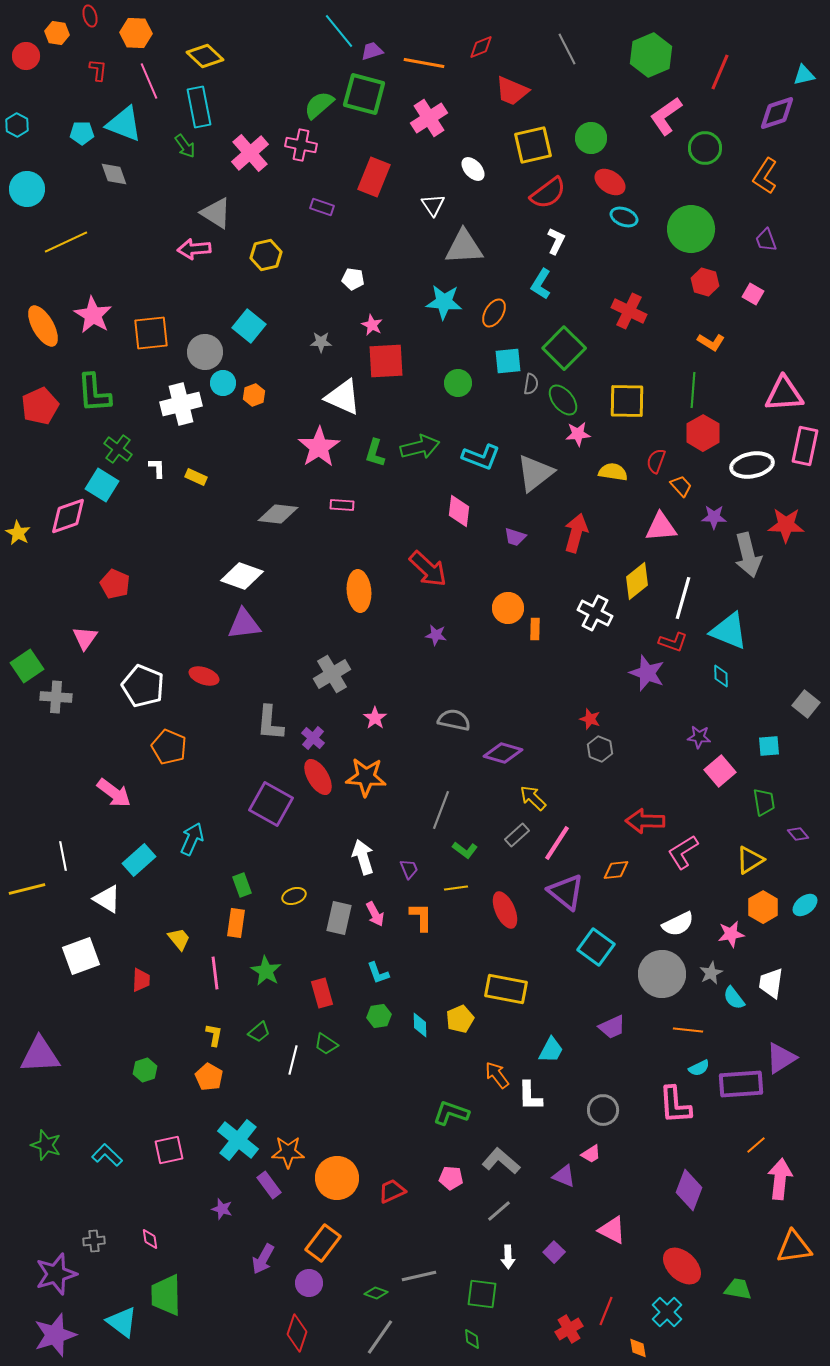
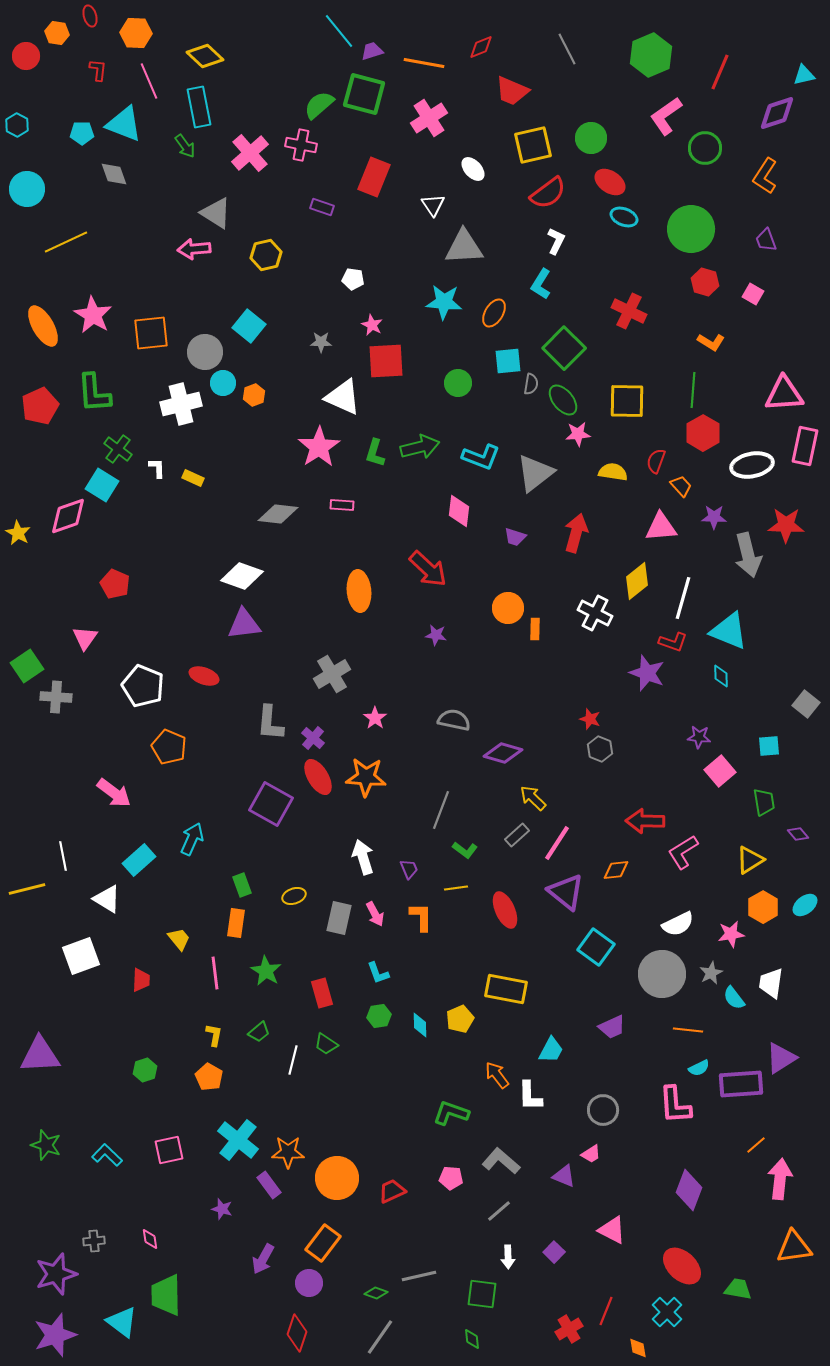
yellow rectangle at (196, 477): moved 3 px left, 1 px down
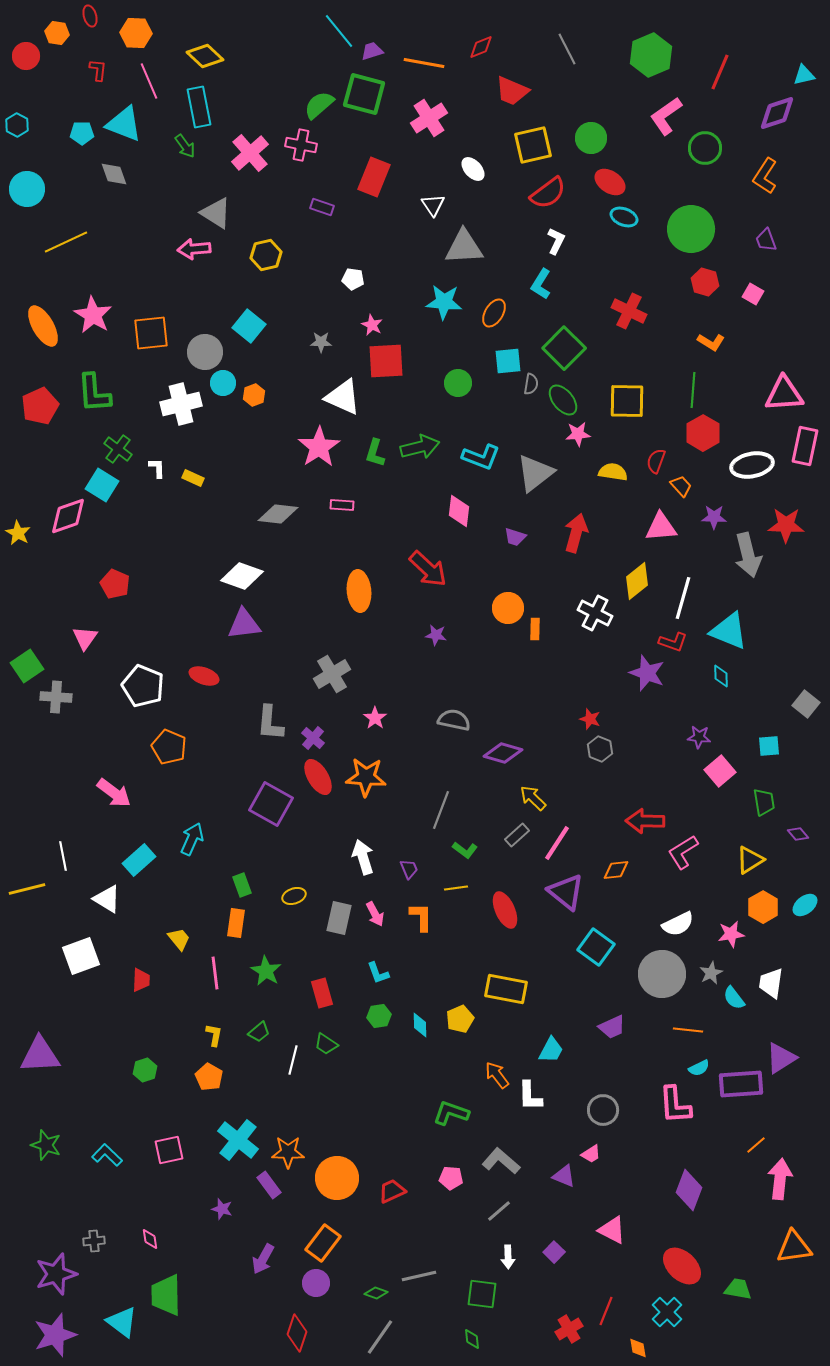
purple circle at (309, 1283): moved 7 px right
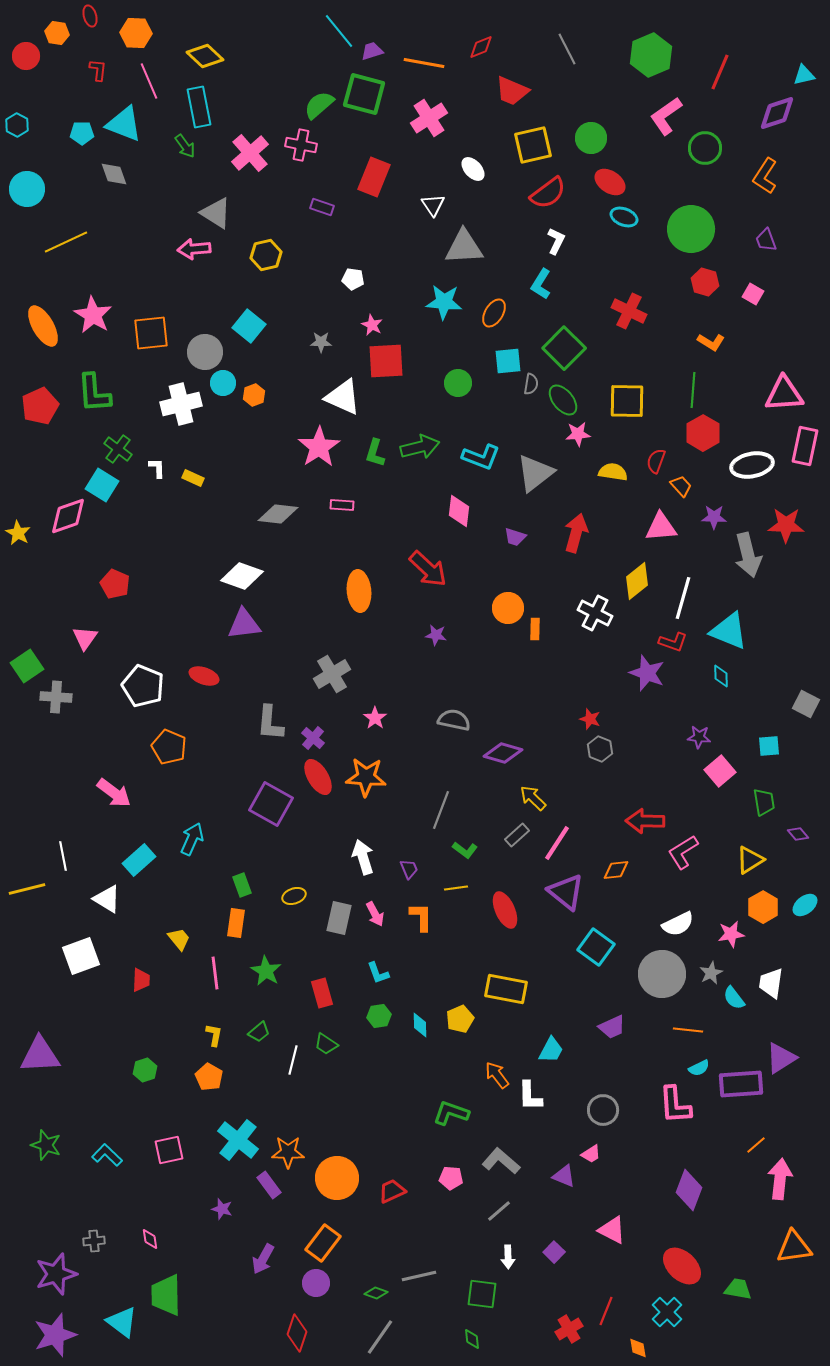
gray square at (806, 704): rotated 12 degrees counterclockwise
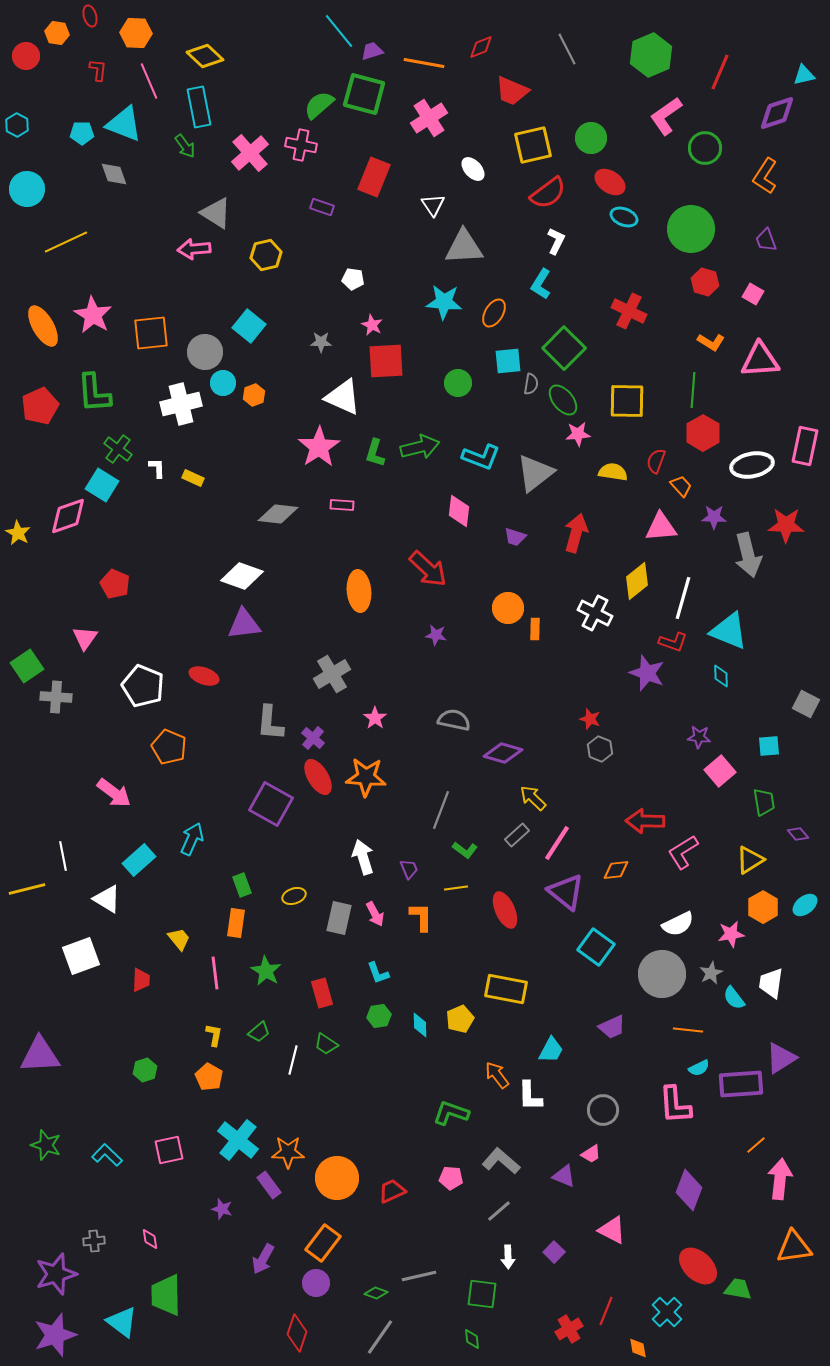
pink triangle at (784, 394): moved 24 px left, 34 px up
red ellipse at (682, 1266): moved 16 px right
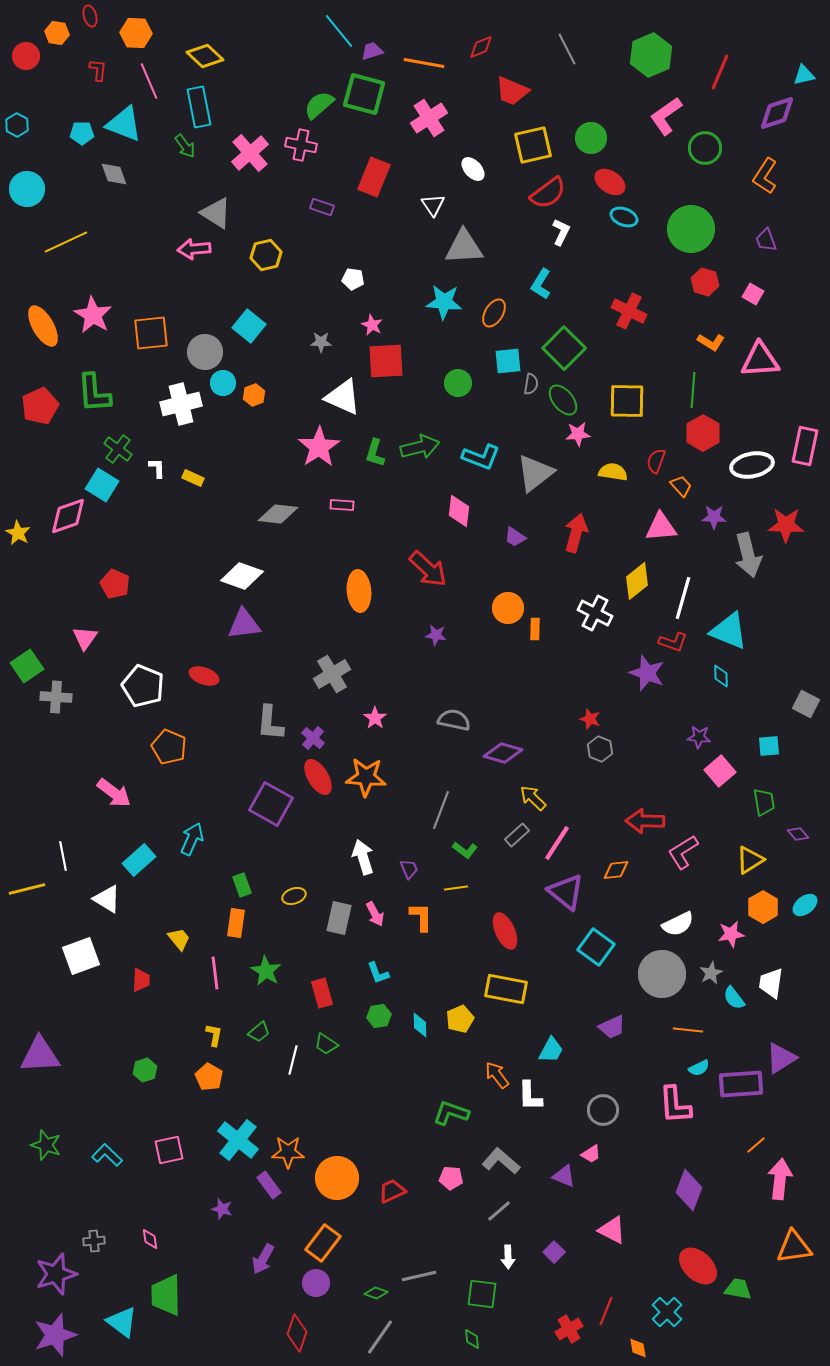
white L-shape at (556, 241): moved 5 px right, 9 px up
purple trapezoid at (515, 537): rotated 15 degrees clockwise
red ellipse at (505, 910): moved 21 px down
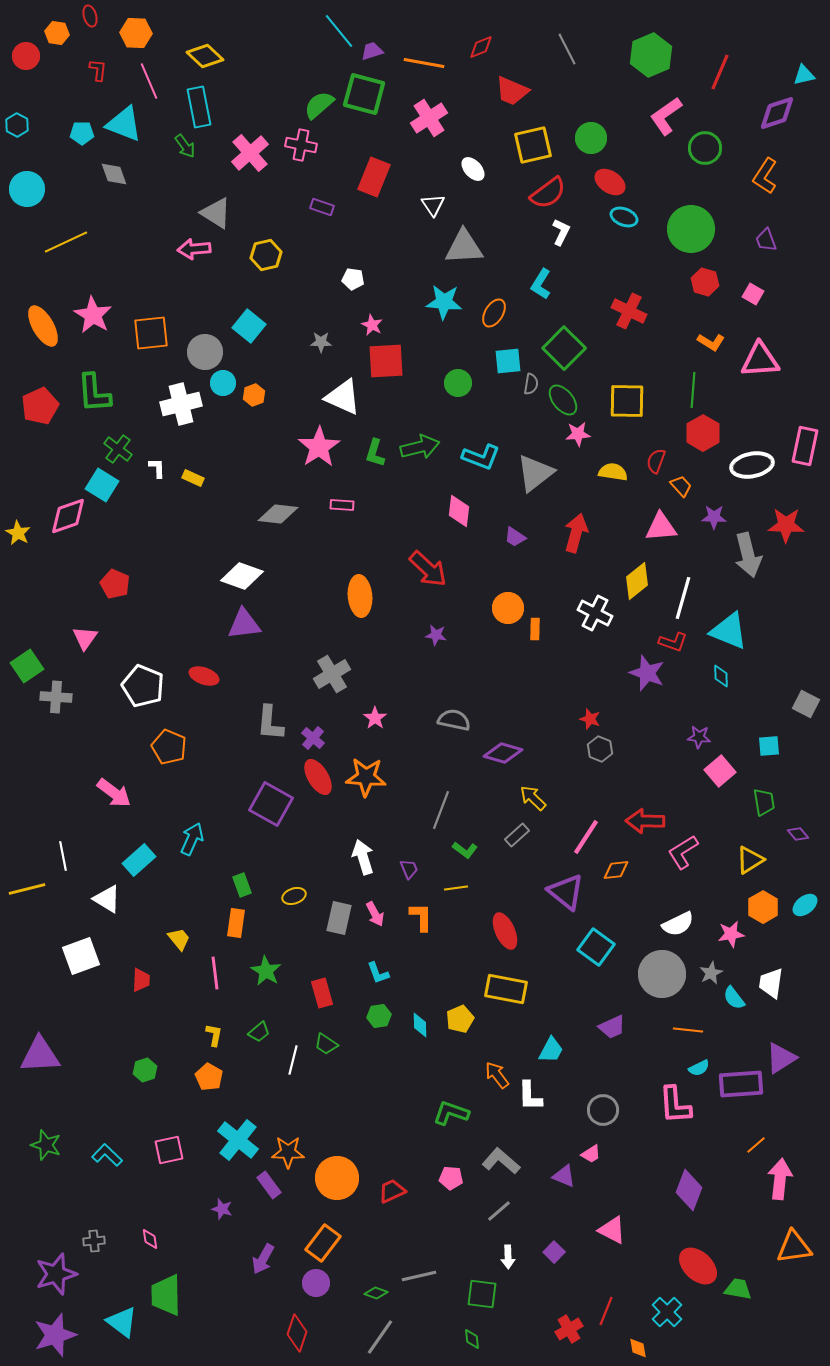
orange ellipse at (359, 591): moved 1 px right, 5 px down
pink line at (557, 843): moved 29 px right, 6 px up
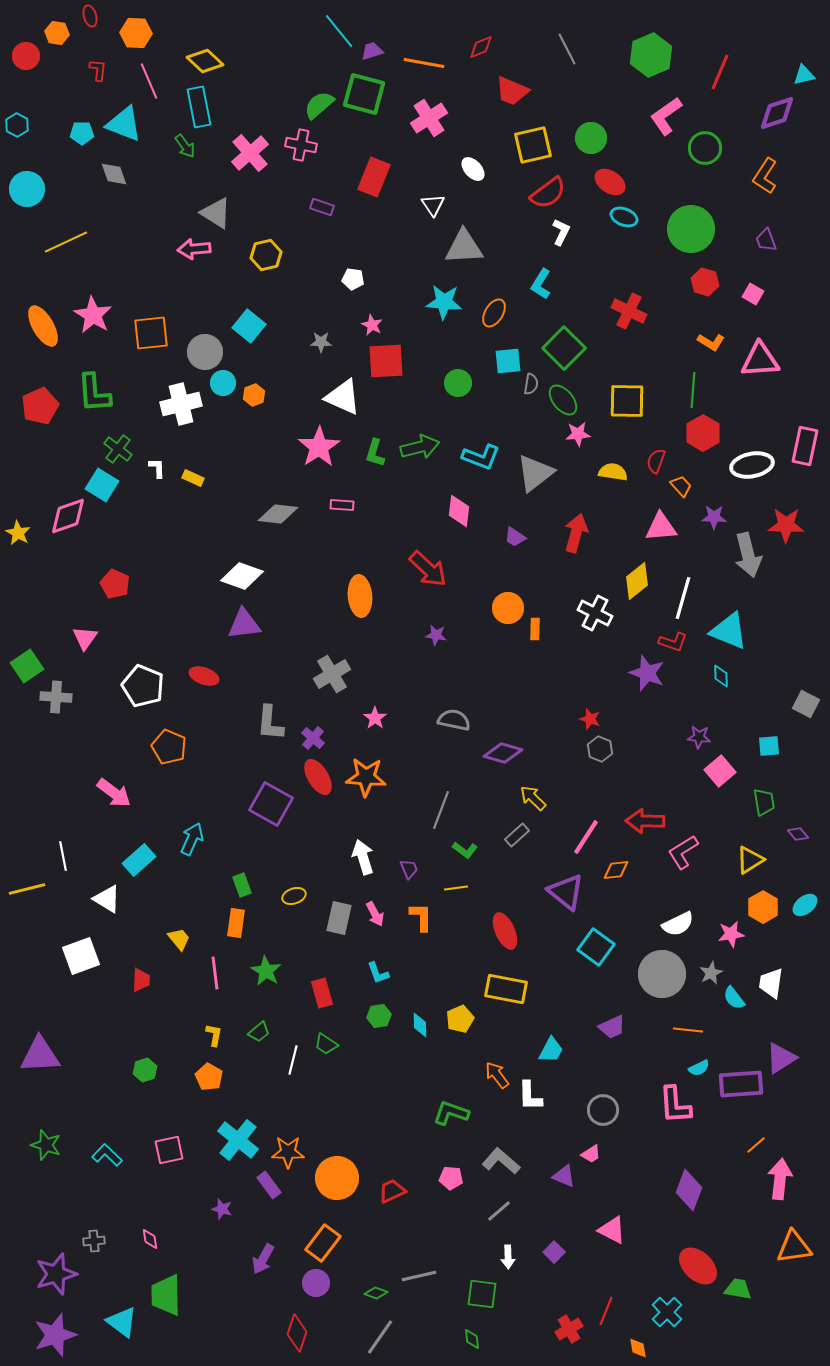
yellow diamond at (205, 56): moved 5 px down
